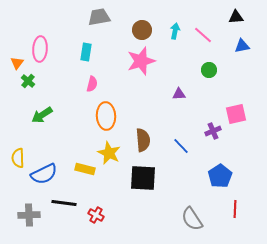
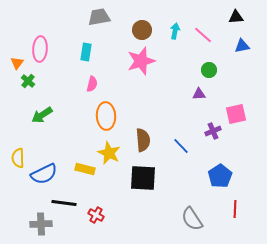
purple triangle: moved 20 px right
gray cross: moved 12 px right, 9 px down
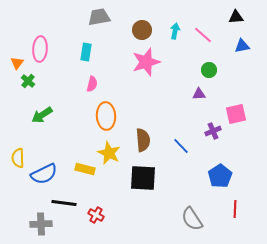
pink star: moved 5 px right, 1 px down
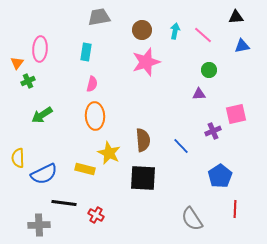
green cross: rotated 24 degrees clockwise
orange ellipse: moved 11 px left
gray cross: moved 2 px left, 1 px down
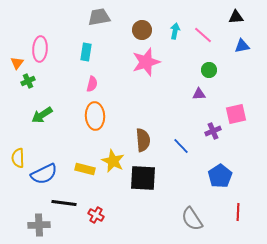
yellow star: moved 4 px right, 8 px down
red line: moved 3 px right, 3 px down
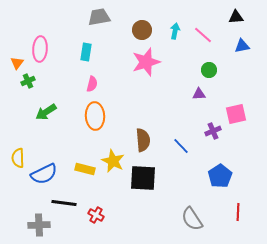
green arrow: moved 4 px right, 3 px up
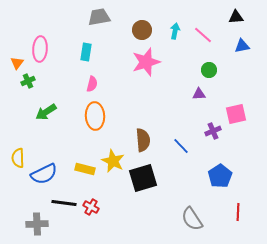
black square: rotated 20 degrees counterclockwise
red cross: moved 5 px left, 8 px up
gray cross: moved 2 px left, 1 px up
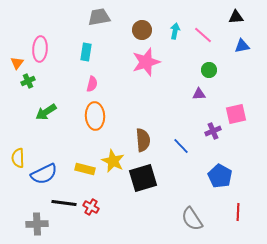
blue pentagon: rotated 10 degrees counterclockwise
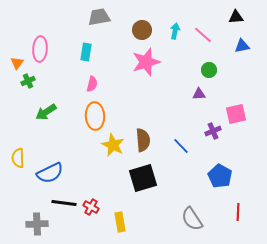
yellow star: moved 16 px up
yellow rectangle: moved 35 px right, 53 px down; rotated 66 degrees clockwise
blue semicircle: moved 6 px right, 1 px up
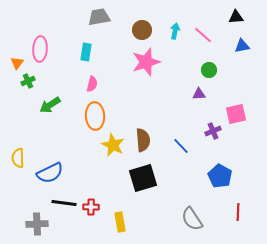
green arrow: moved 4 px right, 7 px up
red cross: rotated 28 degrees counterclockwise
